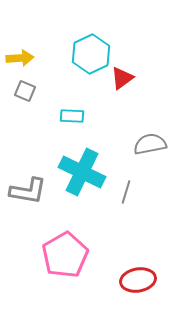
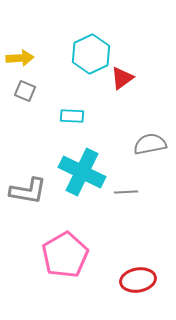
gray line: rotated 70 degrees clockwise
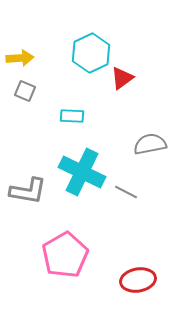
cyan hexagon: moved 1 px up
gray line: rotated 30 degrees clockwise
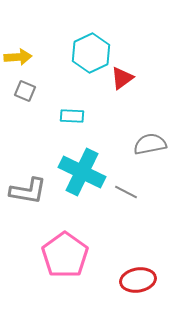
yellow arrow: moved 2 px left, 1 px up
pink pentagon: rotated 6 degrees counterclockwise
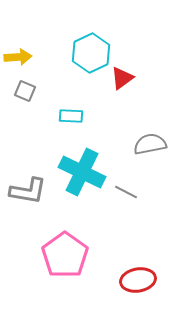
cyan rectangle: moved 1 px left
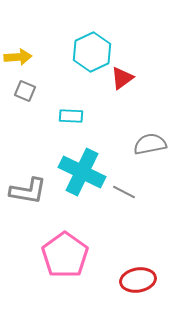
cyan hexagon: moved 1 px right, 1 px up
gray line: moved 2 px left
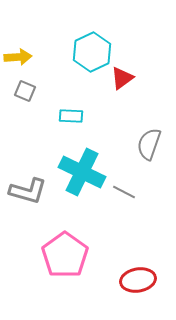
gray semicircle: moved 1 px left; rotated 60 degrees counterclockwise
gray L-shape: rotated 6 degrees clockwise
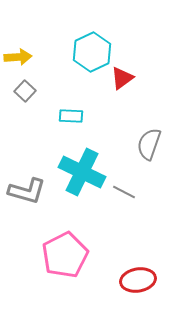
gray square: rotated 20 degrees clockwise
gray L-shape: moved 1 px left
pink pentagon: rotated 9 degrees clockwise
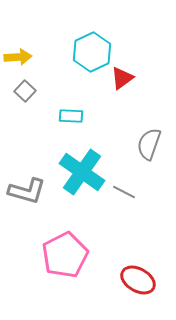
cyan cross: rotated 9 degrees clockwise
red ellipse: rotated 40 degrees clockwise
